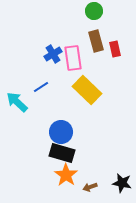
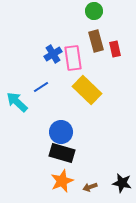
orange star: moved 4 px left, 6 px down; rotated 15 degrees clockwise
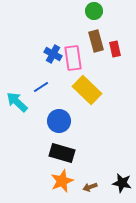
blue cross: rotated 30 degrees counterclockwise
blue circle: moved 2 px left, 11 px up
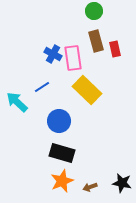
blue line: moved 1 px right
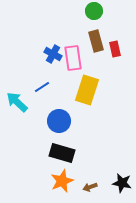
yellow rectangle: rotated 64 degrees clockwise
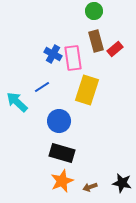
red rectangle: rotated 63 degrees clockwise
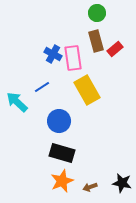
green circle: moved 3 px right, 2 px down
yellow rectangle: rotated 48 degrees counterclockwise
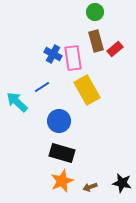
green circle: moved 2 px left, 1 px up
